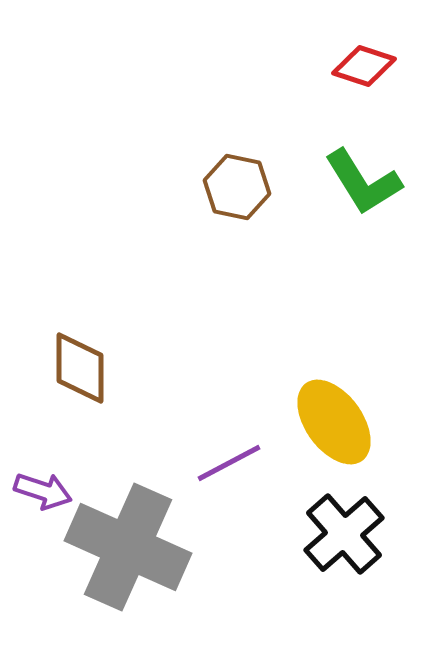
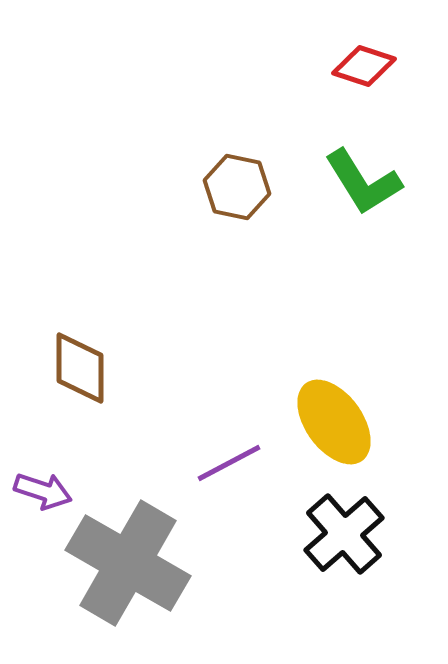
gray cross: moved 16 px down; rotated 6 degrees clockwise
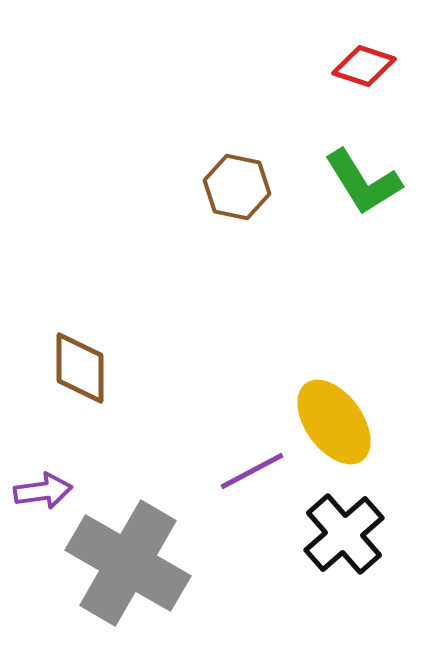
purple line: moved 23 px right, 8 px down
purple arrow: rotated 26 degrees counterclockwise
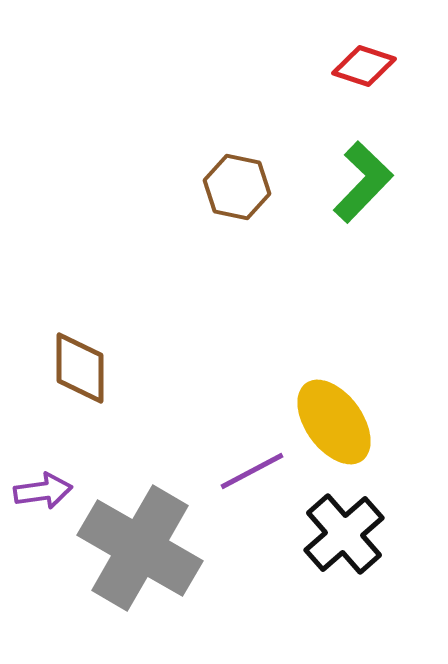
green L-shape: rotated 104 degrees counterclockwise
gray cross: moved 12 px right, 15 px up
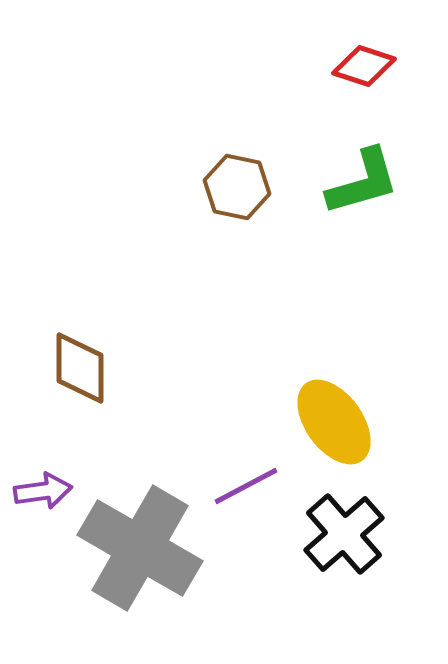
green L-shape: rotated 30 degrees clockwise
purple line: moved 6 px left, 15 px down
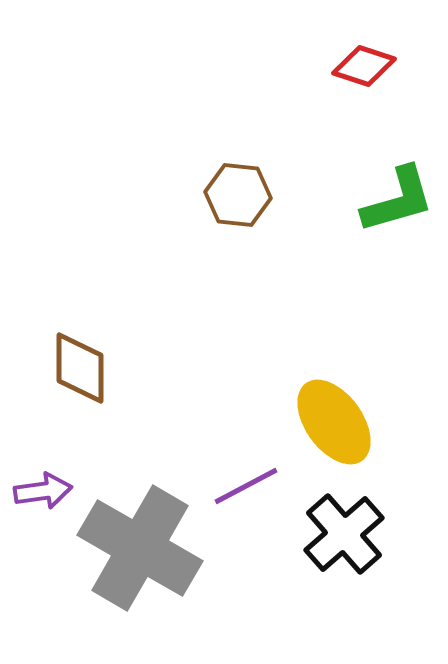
green L-shape: moved 35 px right, 18 px down
brown hexagon: moved 1 px right, 8 px down; rotated 6 degrees counterclockwise
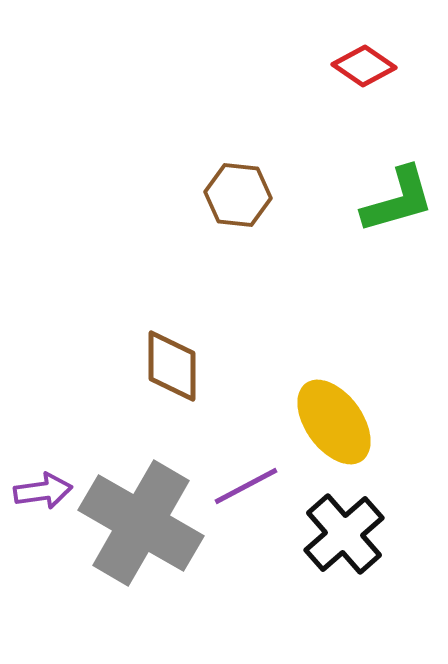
red diamond: rotated 16 degrees clockwise
brown diamond: moved 92 px right, 2 px up
gray cross: moved 1 px right, 25 px up
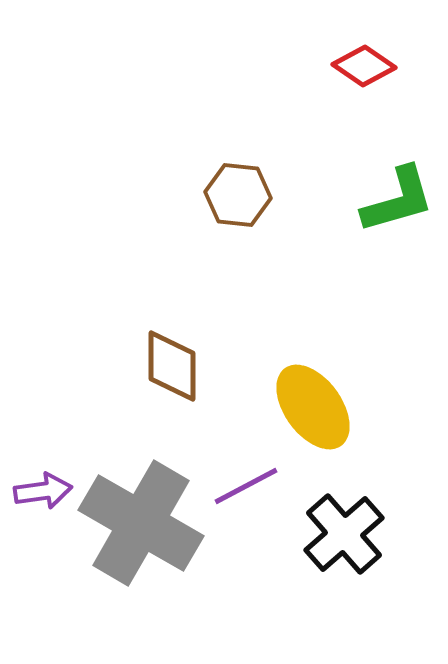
yellow ellipse: moved 21 px left, 15 px up
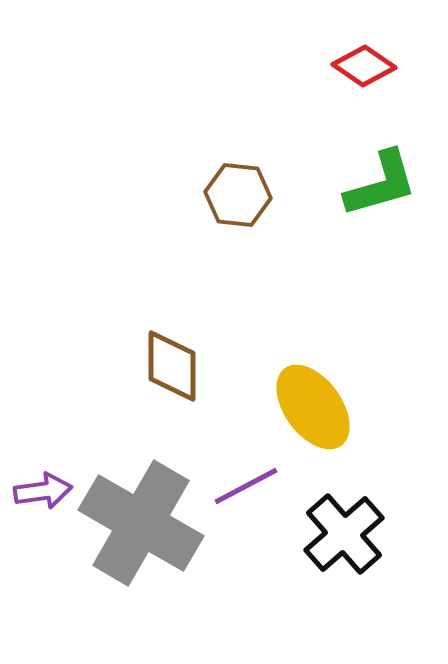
green L-shape: moved 17 px left, 16 px up
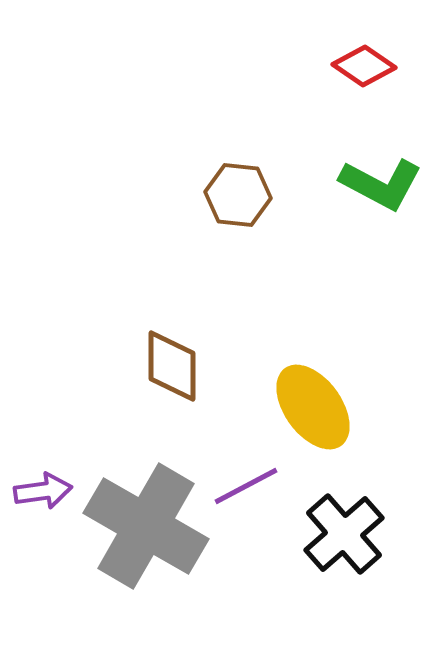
green L-shape: rotated 44 degrees clockwise
gray cross: moved 5 px right, 3 px down
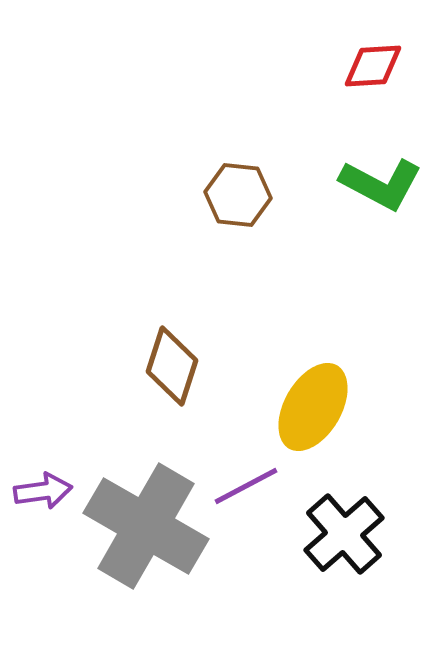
red diamond: moved 9 px right; rotated 38 degrees counterclockwise
brown diamond: rotated 18 degrees clockwise
yellow ellipse: rotated 66 degrees clockwise
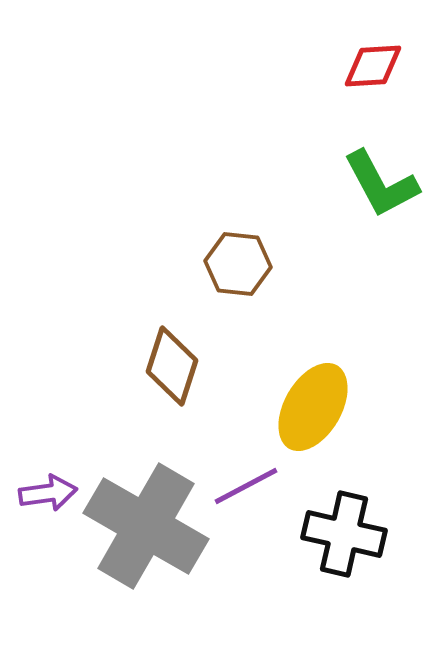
green L-shape: rotated 34 degrees clockwise
brown hexagon: moved 69 px down
purple arrow: moved 5 px right, 2 px down
black cross: rotated 36 degrees counterclockwise
